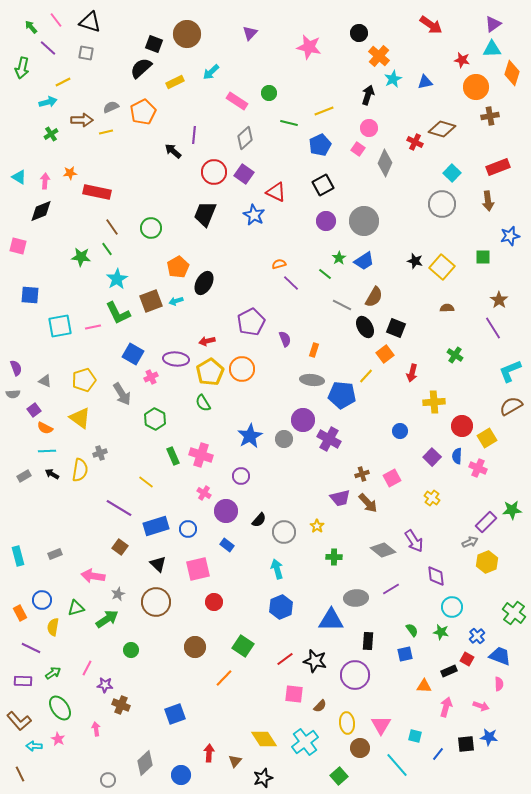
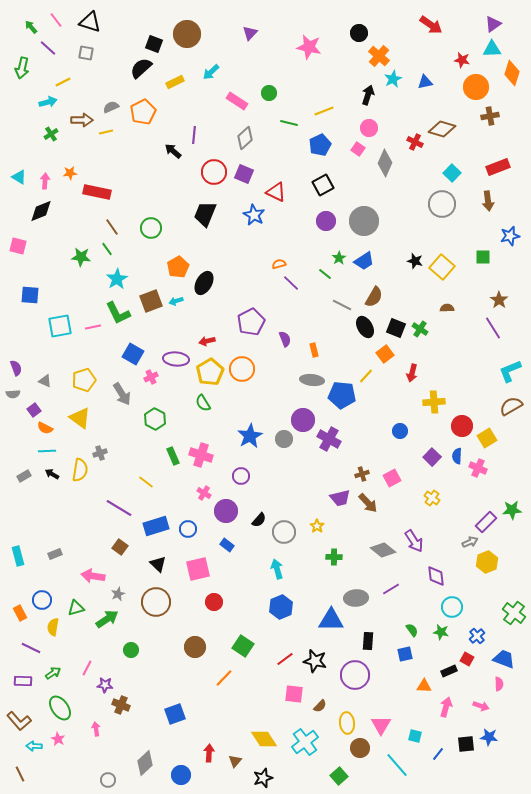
purple square at (244, 174): rotated 12 degrees counterclockwise
orange rectangle at (314, 350): rotated 32 degrees counterclockwise
green cross at (455, 355): moved 35 px left, 26 px up
blue trapezoid at (500, 656): moved 4 px right, 3 px down
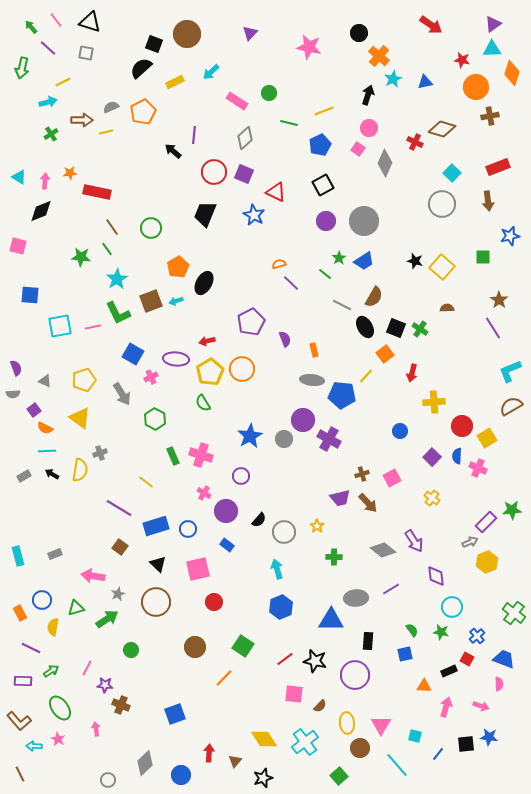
green arrow at (53, 673): moved 2 px left, 2 px up
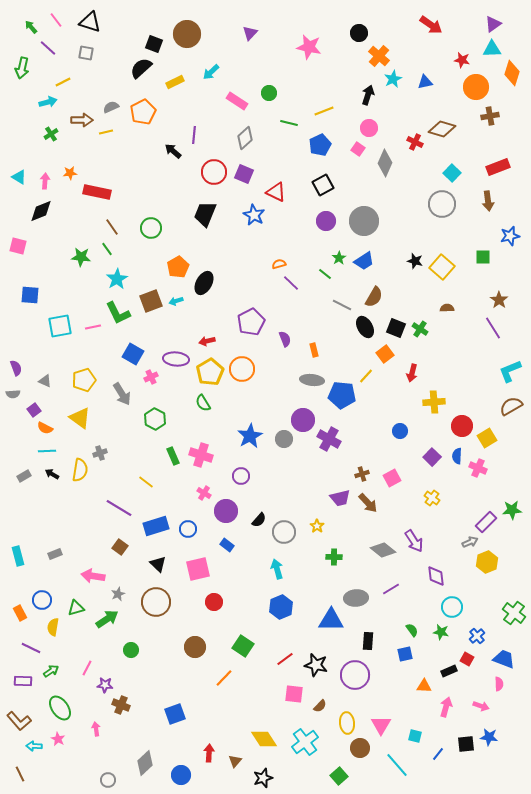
black star at (315, 661): moved 1 px right, 4 px down
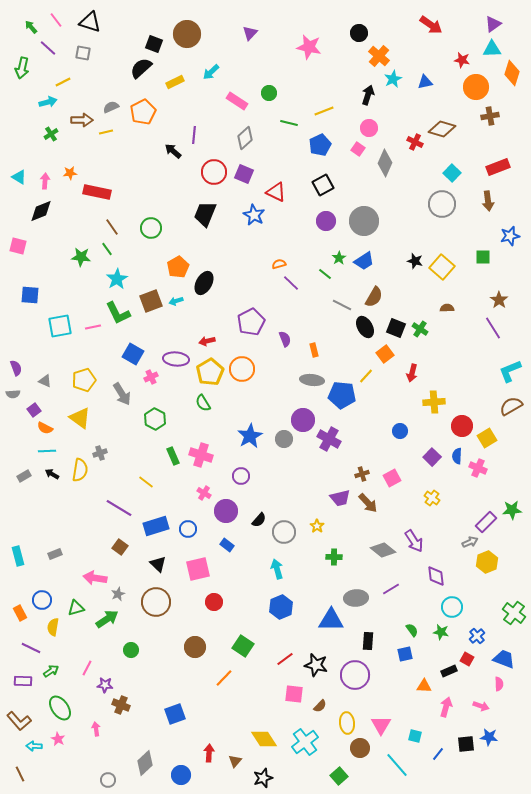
gray square at (86, 53): moved 3 px left
pink arrow at (93, 576): moved 2 px right, 2 px down
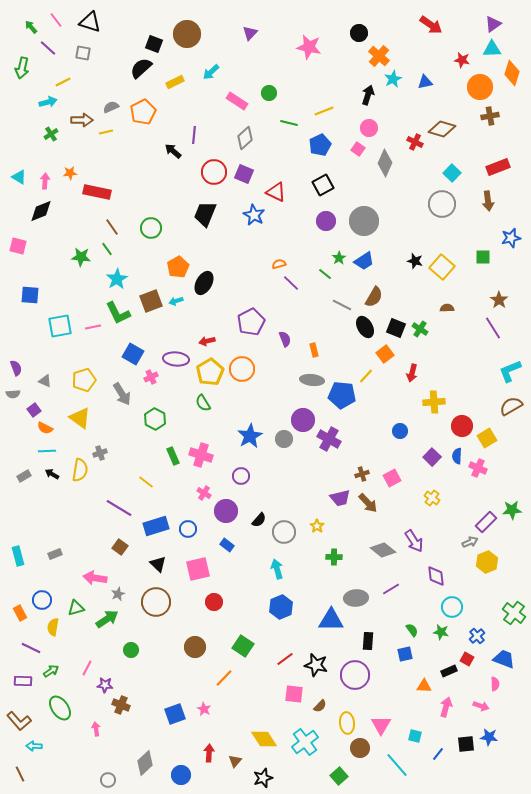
orange circle at (476, 87): moved 4 px right
blue star at (510, 236): moved 1 px right, 2 px down
pink semicircle at (499, 684): moved 4 px left
pink star at (58, 739): moved 146 px right, 30 px up
